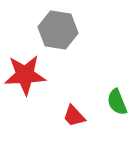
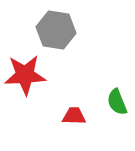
gray hexagon: moved 2 px left
red trapezoid: rotated 135 degrees clockwise
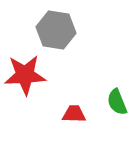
red trapezoid: moved 2 px up
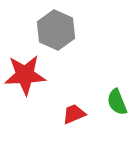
gray hexagon: rotated 15 degrees clockwise
red trapezoid: rotated 25 degrees counterclockwise
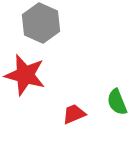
gray hexagon: moved 15 px left, 7 px up
red star: rotated 18 degrees clockwise
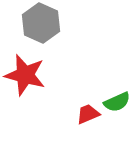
green semicircle: rotated 92 degrees counterclockwise
red trapezoid: moved 14 px right
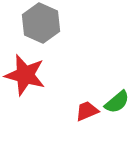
green semicircle: rotated 16 degrees counterclockwise
red trapezoid: moved 1 px left, 3 px up
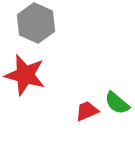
gray hexagon: moved 5 px left
green semicircle: moved 1 px down; rotated 80 degrees clockwise
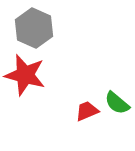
gray hexagon: moved 2 px left, 5 px down
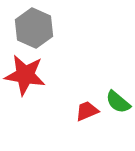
red star: rotated 6 degrees counterclockwise
green semicircle: moved 1 px right, 1 px up
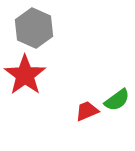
red star: rotated 27 degrees clockwise
green semicircle: moved 1 px left, 2 px up; rotated 76 degrees counterclockwise
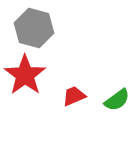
gray hexagon: rotated 9 degrees counterclockwise
red trapezoid: moved 13 px left, 15 px up
